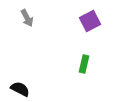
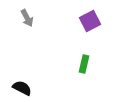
black semicircle: moved 2 px right, 1 px up
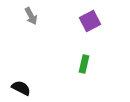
gray arrow: moved 4 px right, 2 px up
black semicircle: moved 1 px left
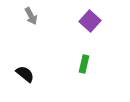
purple square: rotated 20 degrees counterclockwise
black semicircle: moved 4 px right, 14 px up; rotated 12 degrees clockwise
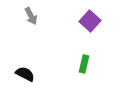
black semicircle: rotated 12 degrees counterclockwise
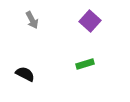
gray arrow: moved 1 px right, 4 px down
green rectangle: moved 1 px right; rotated 60 degrees clockwise
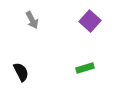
green rectangle: moved 4 px down
black semicircle: moved 4 px left, 2 px up; rotated 36 degrees clockwise
